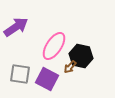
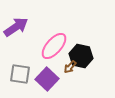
pink ellipse: rotated 8 degrees clockwise
purple square: rotated 15 degrees clockwise
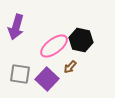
purple arrow: rotated 140 degrees clockwise
pink ellipse: rotated 12 degrees clockwise
black hexagon: moved 16 px up
